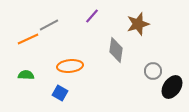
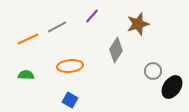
gray line: moved 8 px right, 2 px down
gray diamond: rotated 25 degrees clockwise
blue square: moved 10 px right, 7 px down
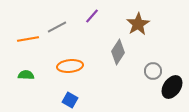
brown star: rotated 15 degrees counterclockwise
orange line: rotated 15 degrees clockwise
gray diamond: moved 2 px right, 2 px down
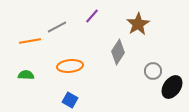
orange line: moved 2 px right, 2 px down
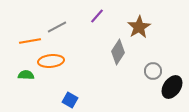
purple line: moved 5 px right
brown star: moved 1 px right, 3 px down
orange ellipse: moved 19 px left, 5 px up
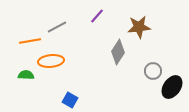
brown star: rotated 25 degrees clockwise
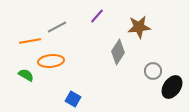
green semicircle: rotated 28 degrees clockwise
blue square: moved 3 px right, 1 px up
